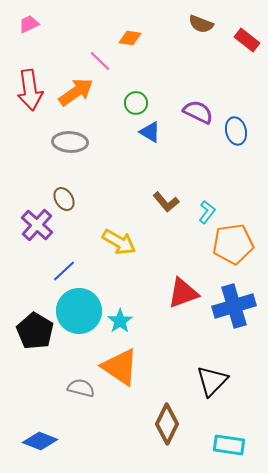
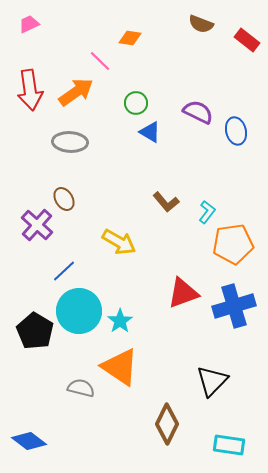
blue diamond: moved 11 px left; rotated 16 degrees clockwise
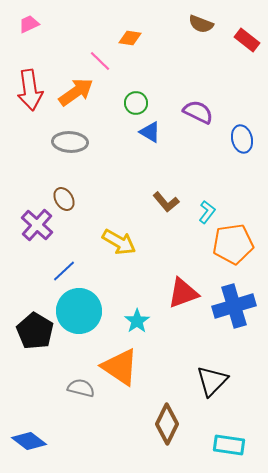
blue ellipse: moved 6 px right, 8 px down
cyan star: moved 17 px right
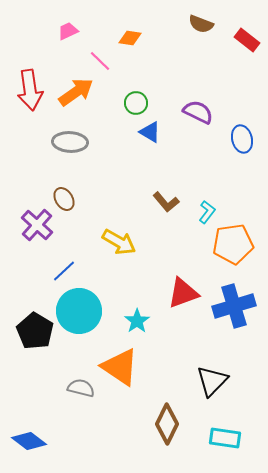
pink trapezoid: moved 39 px right, 7 px down
cyan rectangle: moved 4 px left, 7 px up
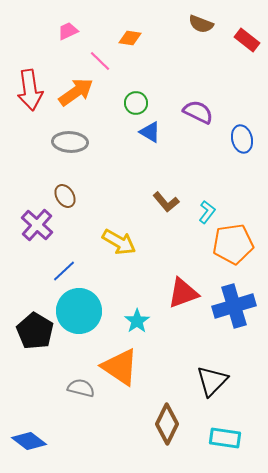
brown ellipse: moved 1 px right, 3 px up
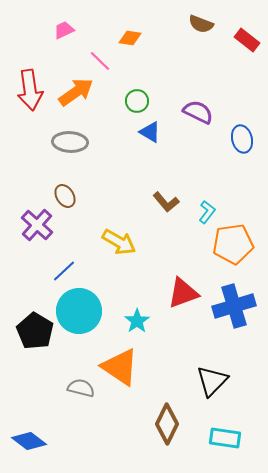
pink trapezoid: moved 4 px left, 1 px up
green circle: moved 1 px right, 2 px up
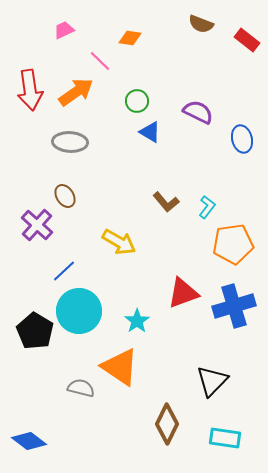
cyan L-shape: moved 5 px up
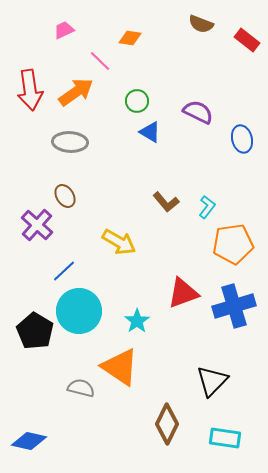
blue diamond: rotated 24 degrees counterclockwise
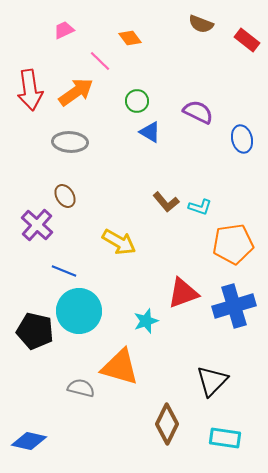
orange diamond: rotated 45 degrees clockwise
cyan L-shape: moved 7 px left; rotated 70 degrees clockwise
blue line: rotated 65 degrees clockwise
cyan star: moved 9 px right; rotated 15 degrees clockwise
black pentagon: rotated 18 degrees counterclockwise
orange triangle: rotated 18 degrees counterclockwise
